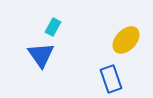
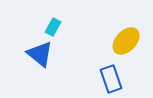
yellow ellipse: moved 1 px down
blue triangle: moved 1 px left, 1 px up; rotated 16 degrees counterclockwise
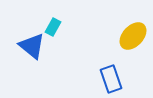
yellow ellipse: moved 7 px right, 5 px up
blue triangle: moved 8 px left, 8 px up
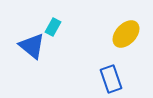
yellow ellipse: moved 7 px left, 2 px up
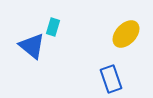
cyan rectangle: rotated 12 degrees counterclockwise
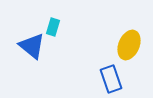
yellow ellipse: moved 3 px right, 11 px down; rotated 20 degrees counterclockwise
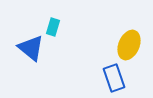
blue triangle: moved 1 px left, 2 px down
blue rectangle: moved 3 px right, 1 px up
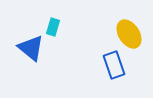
yellow ellipse: moved 11 px up; rotated 56 degrees counterclockwise
blue rectangle: moved 13 px up
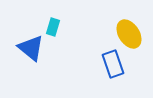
blue rectangle: moved 1 px left, 1 px up
